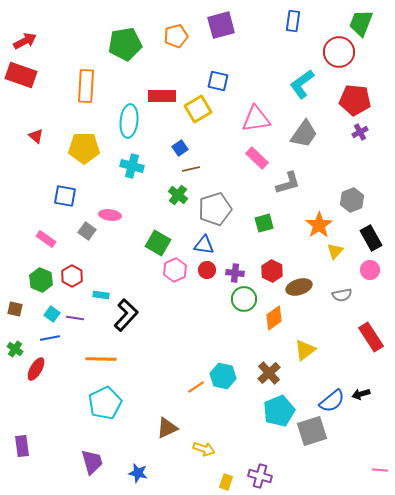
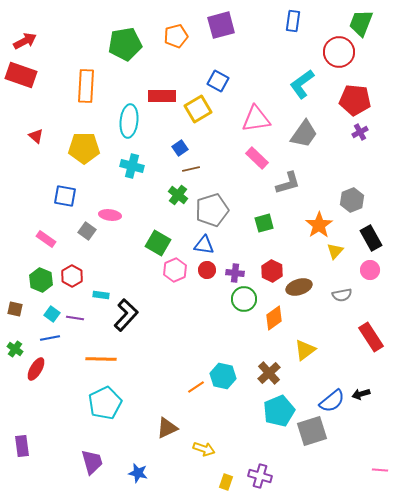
blue square at (218, 81): rotated 15 degrees clockwise
gray pentagon at (215, 209): moved 3 px left, 1 px down
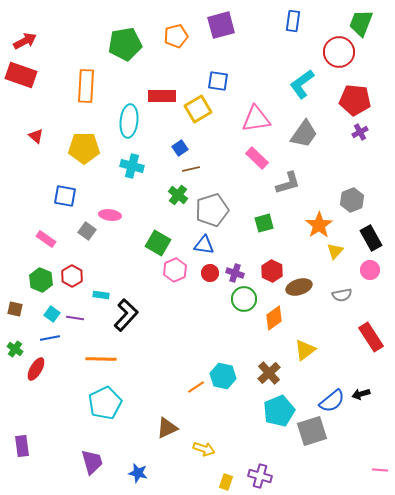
blue square at (218, 81): rotated 20 degrees counterclockwise
red circle at (207, 270): moved 3 px right, 3 px down
purple cross at (235, 273): rotated 12 degrees clockwise
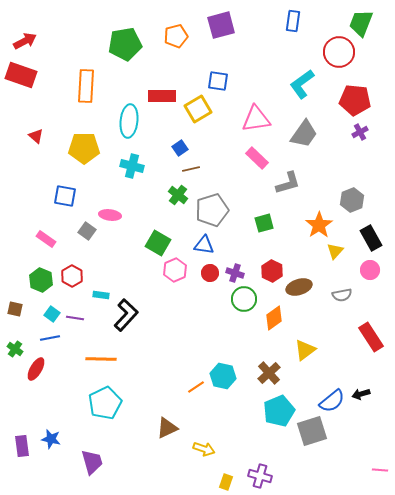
blue star at (138, 473): moved 87 px left, 34 px up
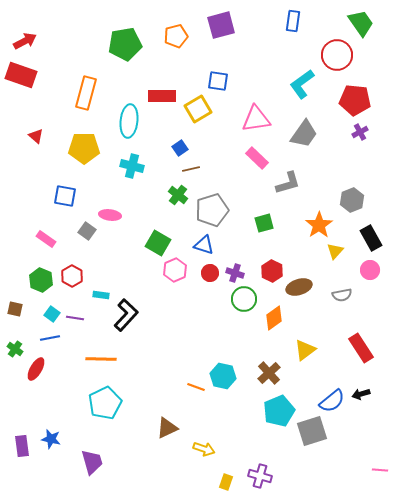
green trapezoid at (361, 23): rotated 124 degrees clockwise
red circle at (339, 52): moved 2 px left, 3 px down
orange rectangle at (86, 86): moved 7 px down; rotated 12 degrees clockwise
blue triangle at (204, 245): rotated 10 degrees clockwise
red rectangle at (371, 337): moved 10 px left, 11 px down
orange line at (196, 387): rotated 54 degrees clockwise
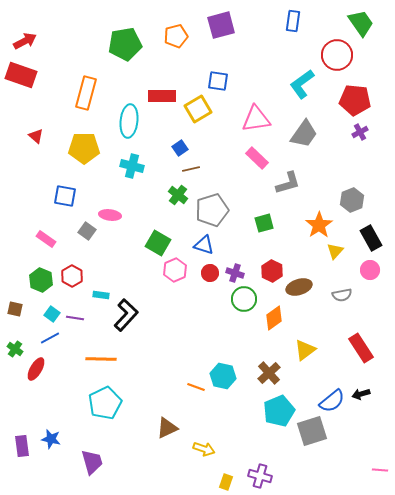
blue line at (50, 338): rotated 18 degrees counterclockwise
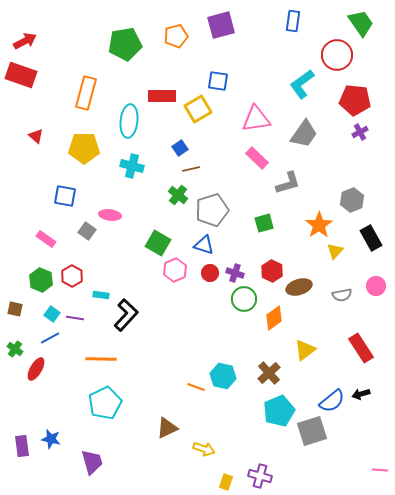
pink circle at (370, 270): moved 6 px right, 16 px down
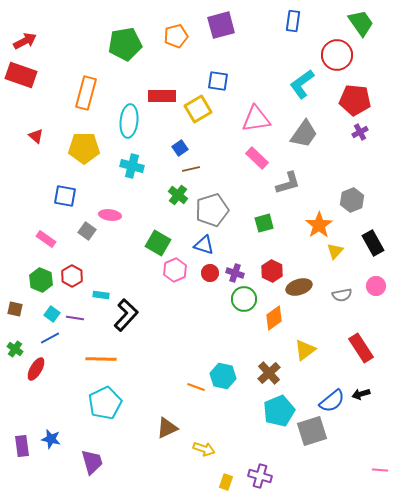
black rectangle at (371, 238): moved 2 px right, 5 px down
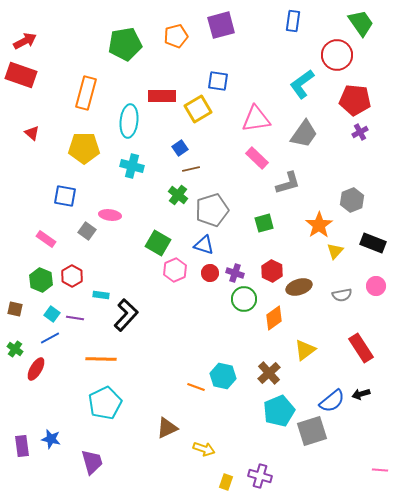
red triangle at (36, 136): moved 4 px left, 3 px up
black rectangle at (373, 243): rotated 40 degrees counterclockwise
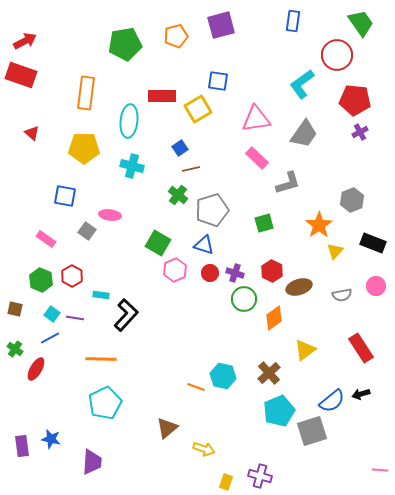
orange rectangle at (86, 93): rotated 8 degrees counterclockwise
brown triangle at (167, 428): rotated 15 degrees counterclockwise
purple trapezoid at (92, 462): rotated 20 degrees clockwise
